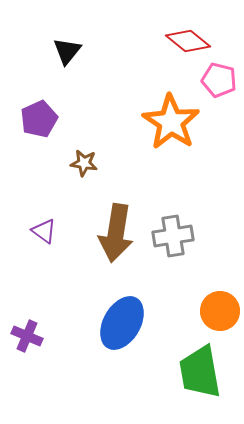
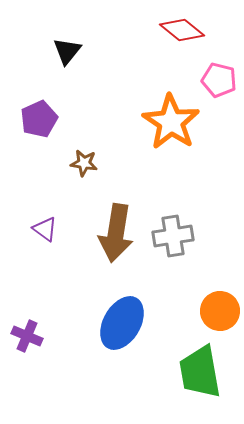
red diamond: moved 6 px left, 11 px up
purple triangle: moved 1 px right, 2 px up
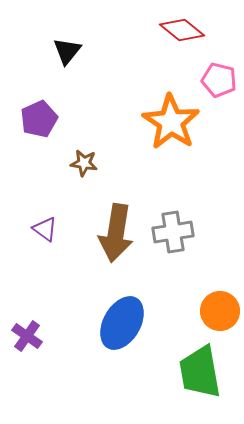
gray cross: moved 4 px up
purple cross: rotated 12 degrees clockwise
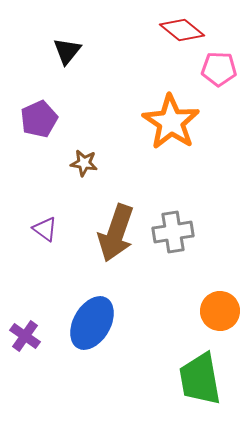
pink pentagon: moved 11 px up; rotated 12 degrees counterclockwise
brown arrow: rotated 10 degrees clockwise
blue ellipse: moved 30 px left
purple cross: moved 2 px left
green trapezoid: moved 7 px down
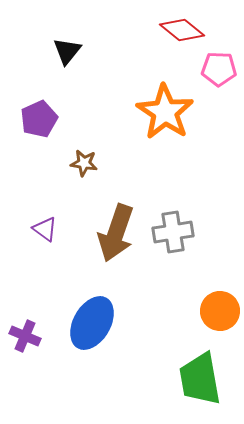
orange star: moved 6 px left, 10 px up
purple cross: rotated 12 degrees counterclockwise
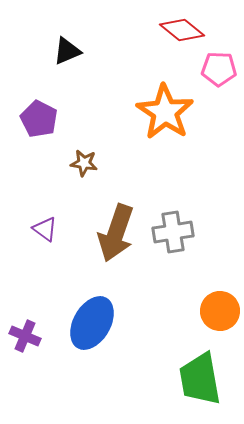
black triangle: rotated 28 degrees clockwise
purple pentagon: rotated 21 degrees counterclockwise
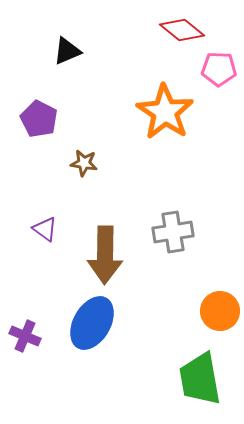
brown arrow: moved 11 px left, 22 px down; rotated 18 degrees counterclockwise
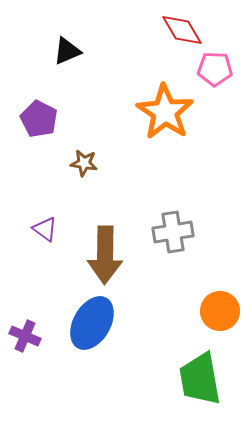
red diamond: rotated 21 degrees clockwise
pink pentagon: moved 4 px left
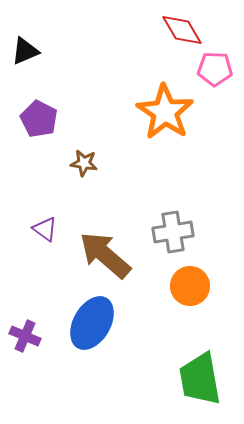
black triangle: moved 42 px left
brown arrow: rotated 130 degrees clockwise
orange circle: moved 30 px left, 25 px up
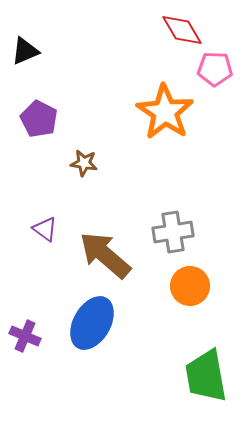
green trapezoid: moved 6 px right, 3 px up
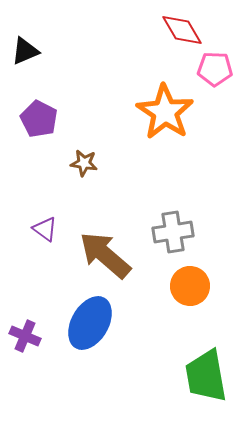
blue ellipse: moved 2 px left
